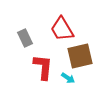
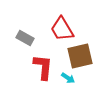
gray rectangle: rotated 36 degrees counterclockwise
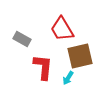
gray rectangle: moved 3 px left, 1 px down
cyan arrow: rotated 88 degrees clockwise
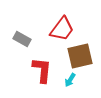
red trapezoid: rotated 112 degrees counterclockwise
red L-shape: moved 1 px left, 3 px down
cyan arrow: moved 2 px right, 2 px down
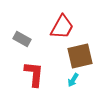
red trapezoid: moved 2 px up; rotated 8 degrees counterclockwise
red L-shape: moved 8 px left, 4 px down
cyan arrow: moved 3 px right
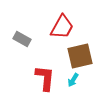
red L-shape: moved 11 px right, 4 px down
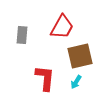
gray rectangle: moved 4 px up; rotated 66 degrees clockwise
cyan arrow: moved 3 px right, 2 px down
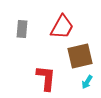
gray rectangle: moved 6 px up
red L-shape: moved 1 px right
cyan arrow: moved 11 px right
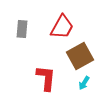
brown square: rotated 16 degrees counterclockwise
cyan arrow: moved 3 px left, 1 px down
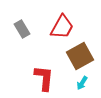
gray rectangle: rotated 36 degrees counterclockwise
red L-shape: moved 2 px left
cyan arrow: moved 2 px left
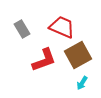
red trapezoid: rotated 96 degrees counterclockwise
brown square: moved 2 px left, 1 px up
red L-shape: moved 18 px up; rotated 64 degrees clockwise
